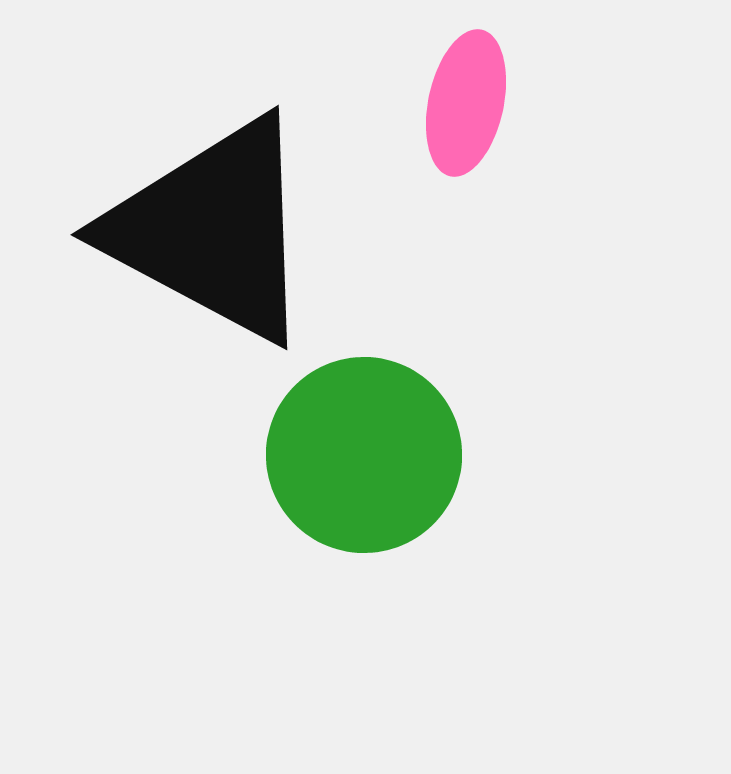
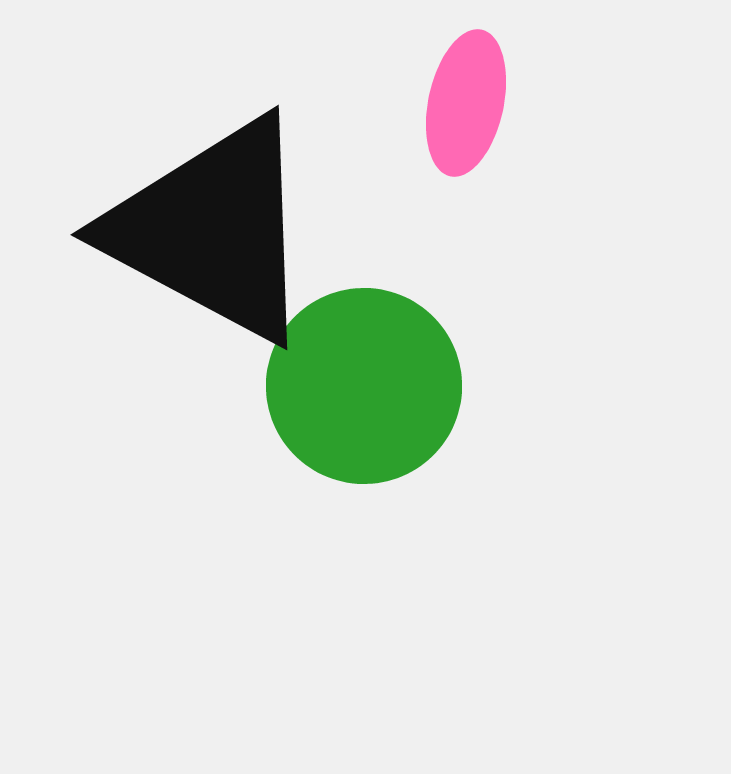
green circle: moved 69 px up
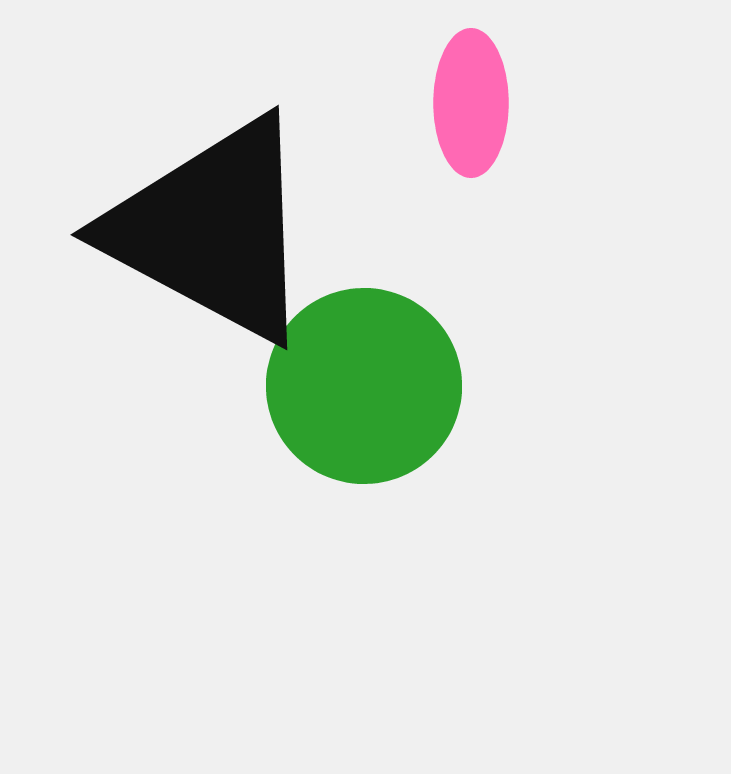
pink ellipse: moved 5 px right; rotated 12 degrees counterclockwise
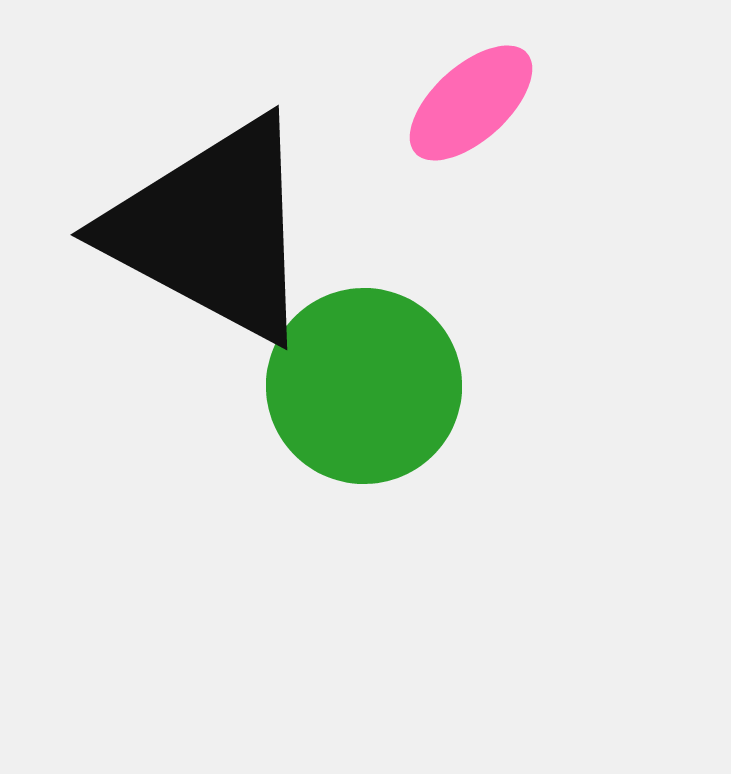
pink ellipse: rotated 48 degrees clockwise
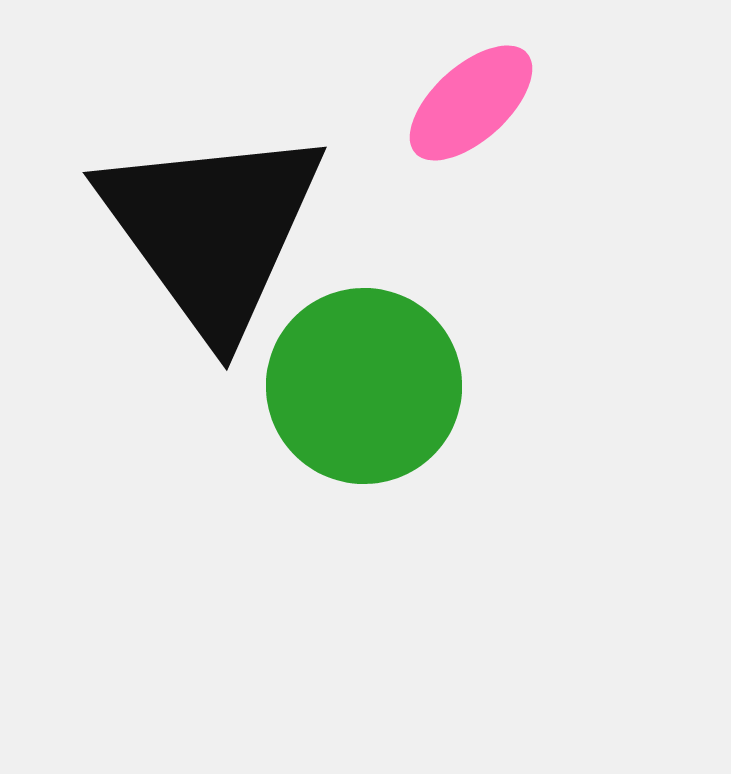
black triangle: rotated 26 degrees clockwise
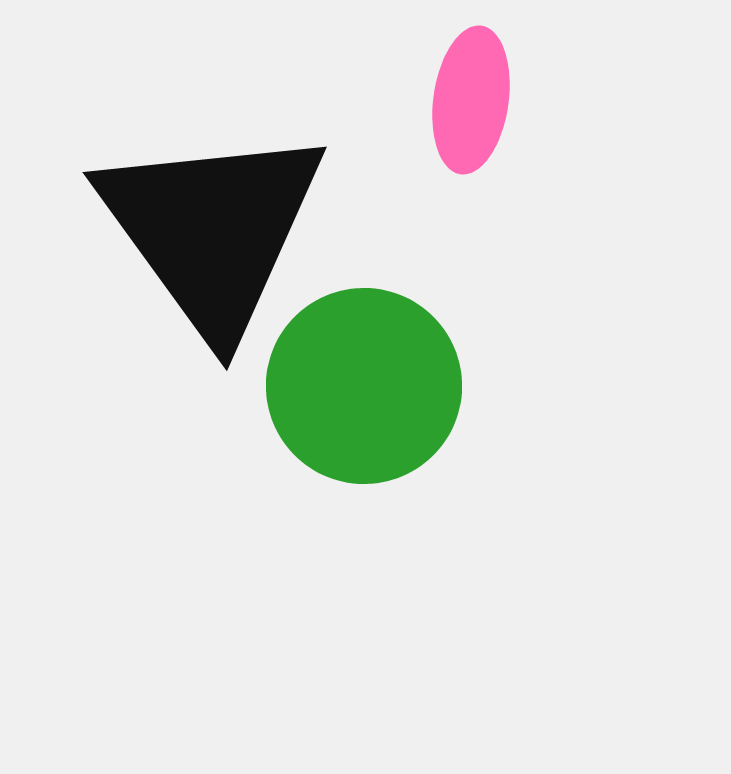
pink ellipse: moved 3 px up; rotated 40 degrees counterclockwise
